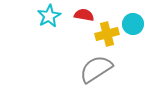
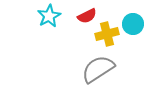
red semicircle: moved 3 px right, 1 px down; rotated 144 degrees clockwise
gray semicircle: moved 2 px right
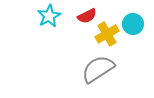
yellow cross: rotated 15 degrees counterclockwise
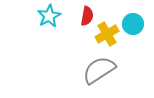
red semicircle: rotated 54 degrees counterclockwise
gray semicircle: moved 1 px right, 1 px down
